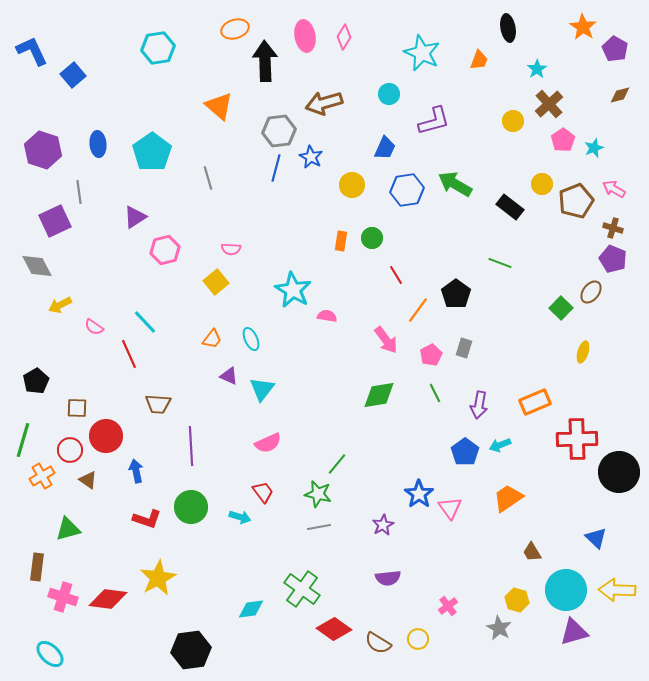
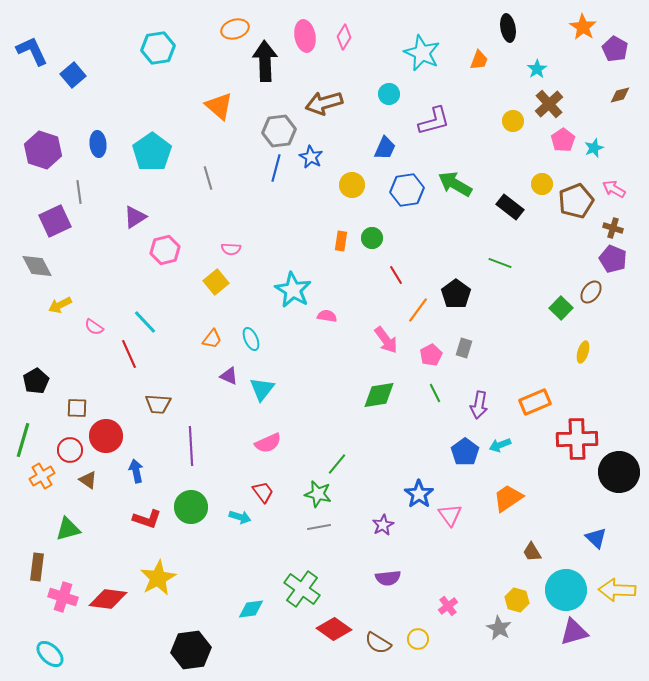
pink triangle at (450, 508): moved 7 px down
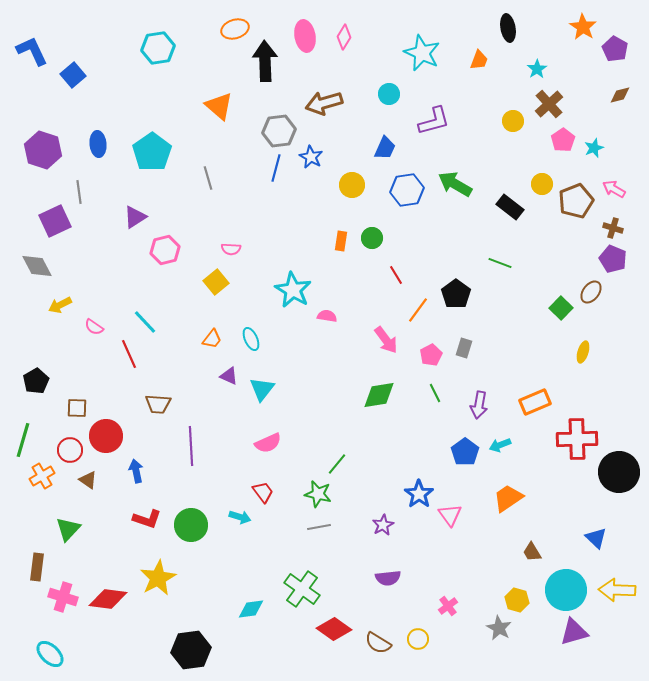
green circle at (191, 507): moved 18 px down
green triangle at (68, 529): rotated 32 degrees counterclockwise
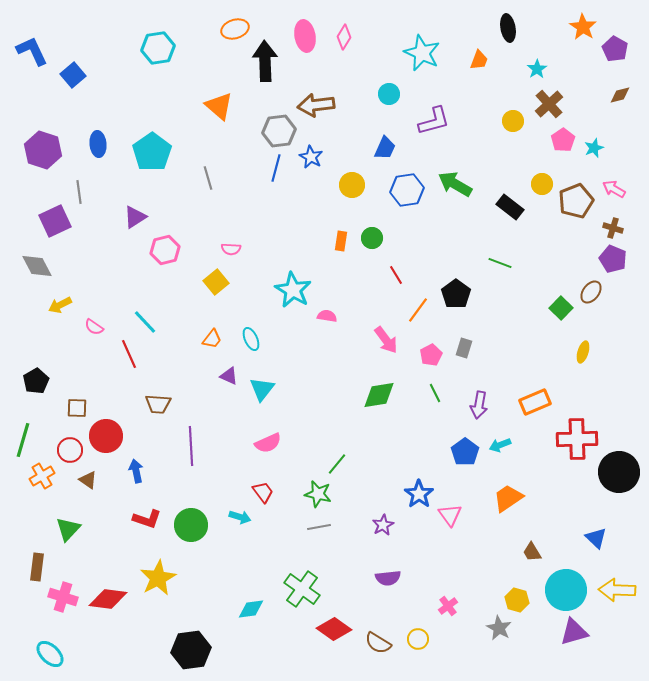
brown arrow at (324, 103): moved 8 px left, 2 px down; rotated 9 degrees clockwise
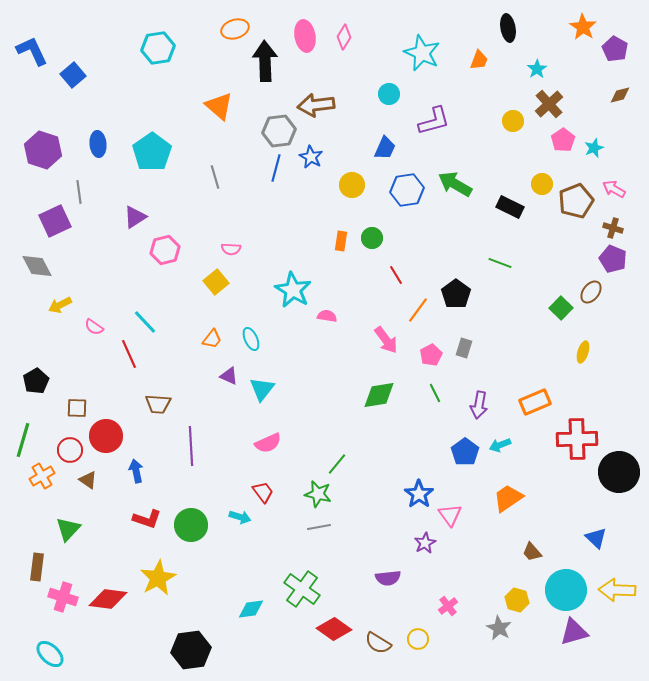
gray line at (208, 178): moved 7 px right, 1 px up
black rectangle at (510, 207): rotated 12 degrees counterclockwise
purple star at (383, 525): moved 42 px right, 18 px down
brown trapezoid at (532, 552): rotated 10 degrees counterclockwise
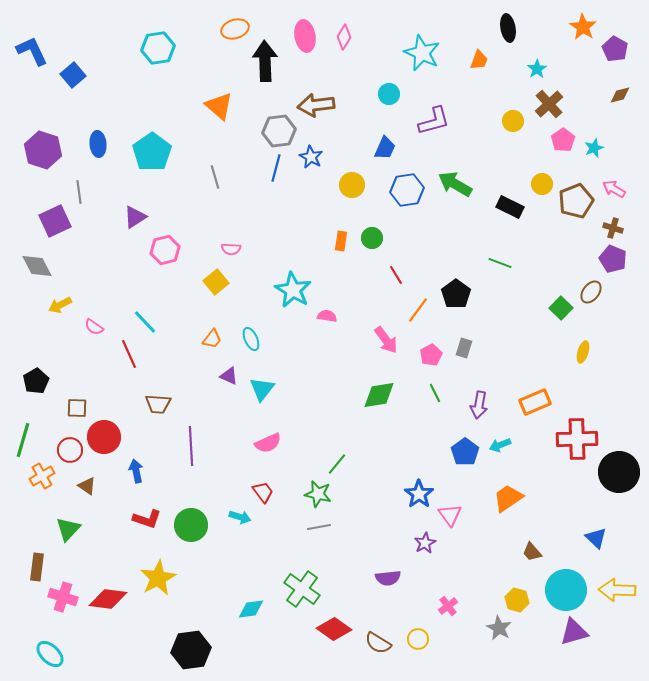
red circle at (106, 436): moved 2 px left, 1 px down
brown triangle at (88, 480): moved 1 px left, 6 px down
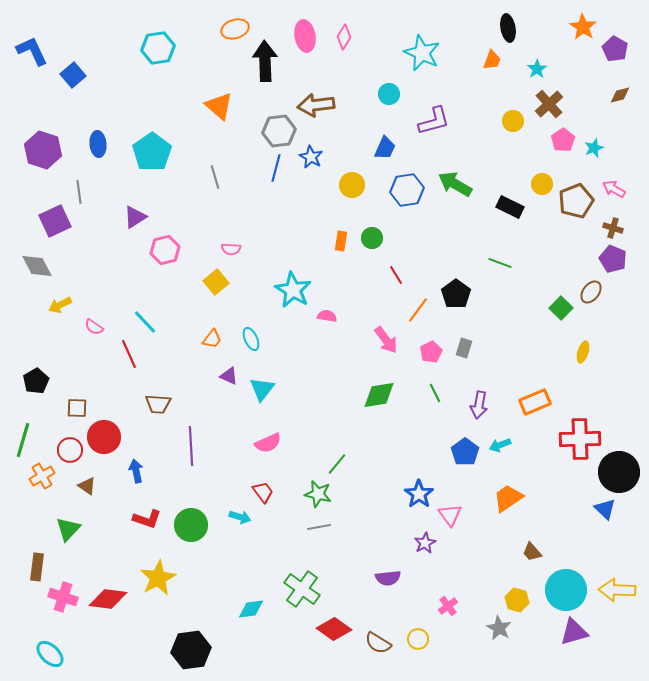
orange trapezoid at (479, 60): moved 13 px right
pink pentagon at (431, 355): moved 3 px up
red cross at (577, 439): moved 3 px right
blue triangle at (596, 538): moved 9 px right, 29 px up
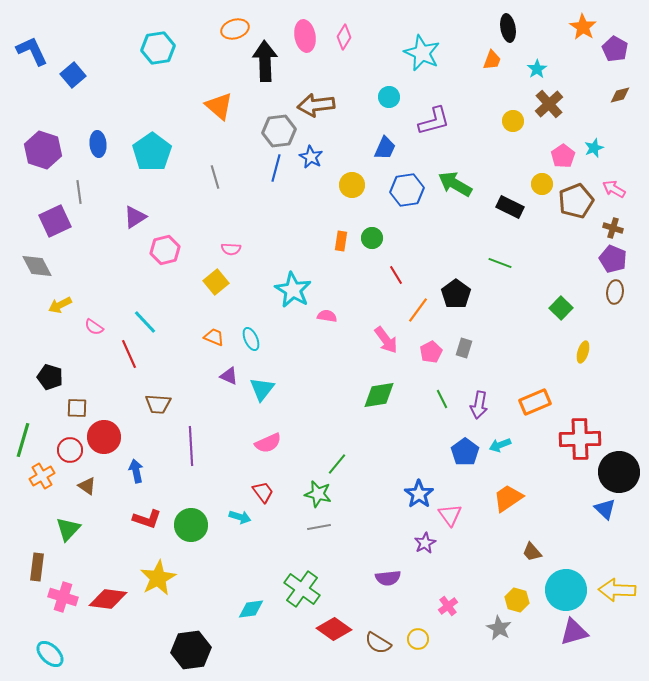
cyan circle at (389, 94): moved 3 px down
pink pentagon at (563, 140): moved 16 px down
brown ellipse at (591, 292): moved 24 px right; rotated 30 degrees counterclockwise
orange trapezoid at (212, 339): moved 2 px right, 2 px up; rotated 105 degrees counterclockwise
black pentagon at (36, 381): moved 14 px right, 4 px up; rotated 25 degrees counterclockwise
green line at (435, 393): moved 7 px right, 6 px down
